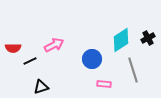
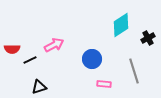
cyan diamond: moved 15 px up
red semicircle: moved 1 px left, 1 px down
black line: moved 1 px up
gray line: moved 1 px right, 1 px down
black triangle: moved 2 px left
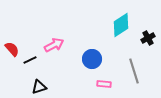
red semicircle: rotated 133 degrees counterclockwise
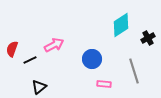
red semicircle: rotated 119 degrees counterclockwise
black triangle: rotated 21 degrees counterclockwise
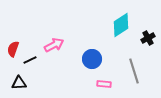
red semicircle: moved 1 px right
black triangle: moved 20 px left, 4 px up; rotated 35 degrees clockwise
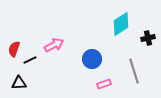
cyan diamond: moved 1 px up
black cross: rotated 16 degrees clockwise
red semicircle: moved 1 px right
pink rectangle: rotated 24 degrees counterclockwise
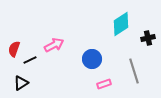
black triangle: moved 2 px right; rotated 28 degrees counterclockwise
